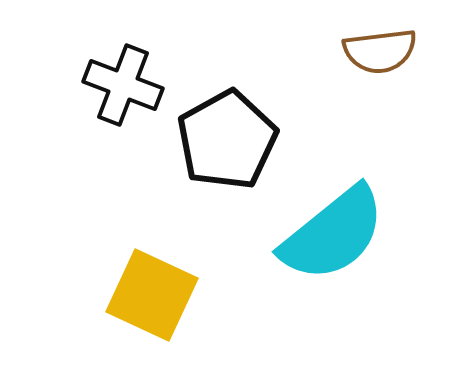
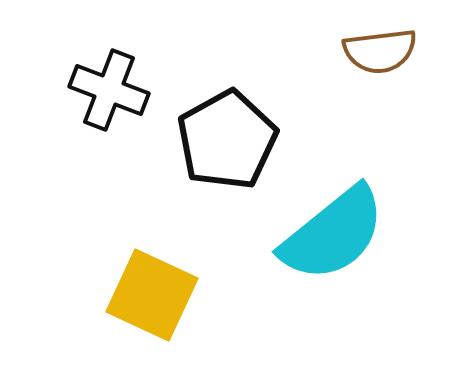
black cross: moved 14 px left, 5 px down
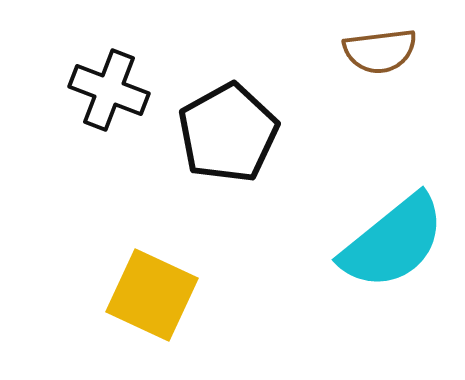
black pentagon: moved 1 px right, 7 px up
cyan semicircle: moved 60 px right, 8 px down
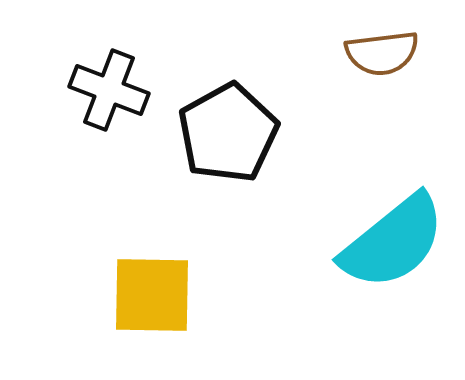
brown semicircle: moved 2 px right, 2 px down
yellow square: rotated 24 degrees counterclockwise
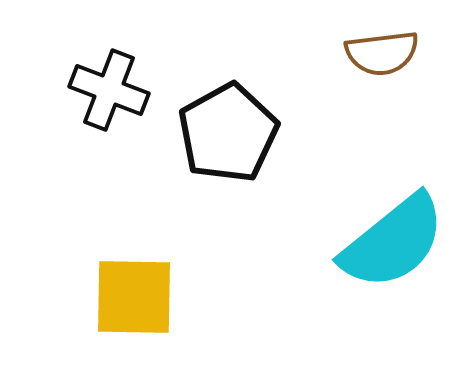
yellow square: moved 18 px left, 2 px down
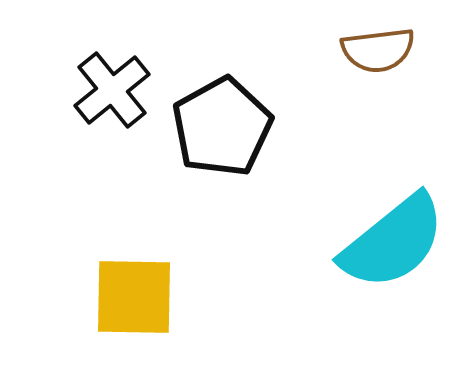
brown semicircle: moved 4 px left, 3 px up
black cross: moved 3 px right; rotated 30 degrees clockwise
black pentagon: moved 6 px left, 6 px up
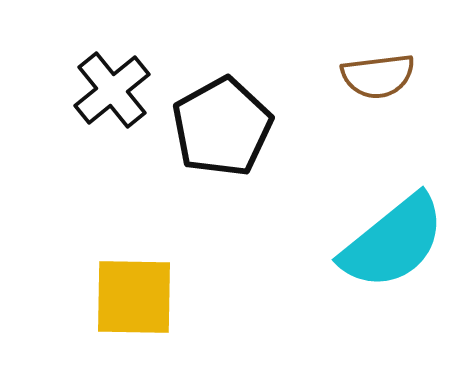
brown semicircle: moved 26 px down
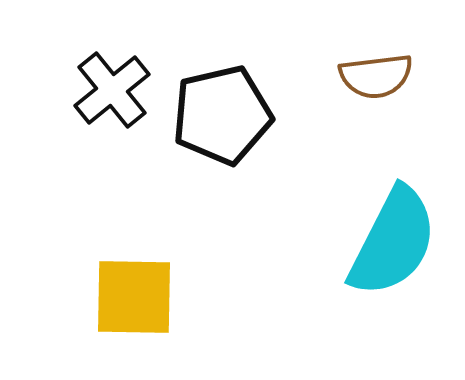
brown semicircle: moved 2 px left
black pentagon: moved 12 px up; rotated 16 degrees clockwise
cyan semicircle: rotated 24 degrees counterclockwise
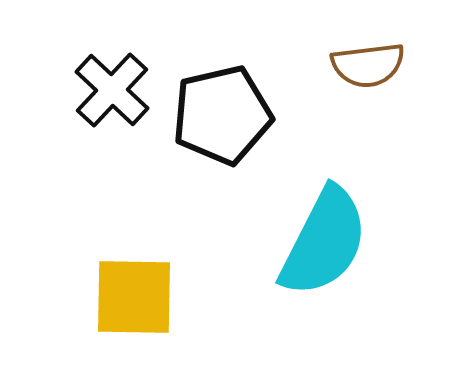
brown semicircle: moved 8 px left, 11 px up
black cross: rotated 8 degrees counterclockwise
cyan semicircle: moved 69 px left
